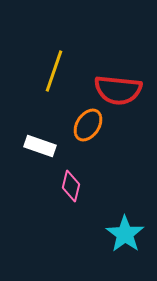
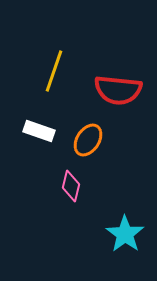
orange ellipse: moved 15 px down
white rectangle: moved 1 px left, 15 px up
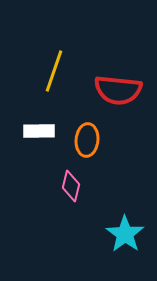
white rectangle: rotated 20 degrees counterclockwise
orange ellipse: moved 1 px left; rotated 28 degrees counterclockwise
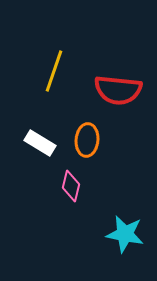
white rectangle: moved 1 px right, 12 px down; rotated 32 degrees clockwise
cyan star: rotated 24 degrees counterclockwise
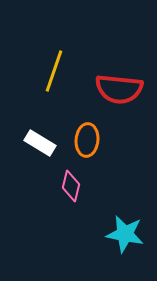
red semicircle: moved 1 px right, 1 px up
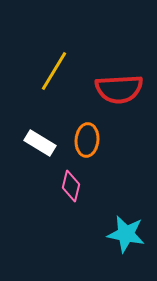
yellow line: rotated 12 degrees clockwise
red semicircle: rotated 9 degrees counterclockwise
cyan star: moved 1 px right
